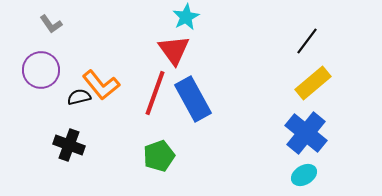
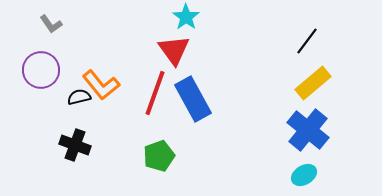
cyan star: rotated 8 degrees counterclockwise
blue cross: moved 2 px right, 3 px up
black cross: moved 6 px right
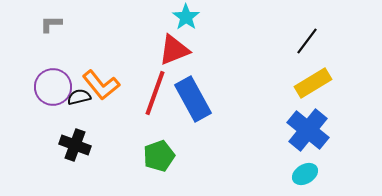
gray L-shape: rotated 125 degrees clockwise
red triangle: rotated 44 degrees clockwise
purple circle: moved 12 px right, 17 px down
yellow rectangle: rotated 9 degrees clockwise
cyan ellipse: moved 1 px right, 1 px up
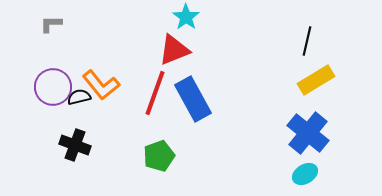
black line: rotated 24 degrees counterclockwise
yellow rectangle: moved 3 px right, 3 px up
blue cross: moved 3 px down
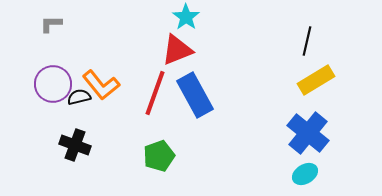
red triangle: moved 3 px right
purple circle: moved 3 px up
blue rectangle: moved 2 px right, 4 px up
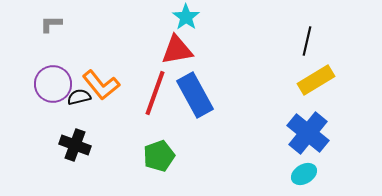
red triangle: rotated 12 degrees clockwise
cyan ellipse: moved 1 px left
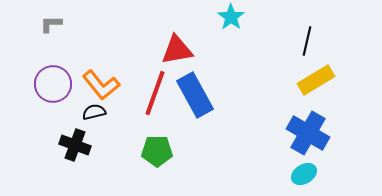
cyan star: moved 45 px right
black semicircle: moved 15 px right, 15 px down
blue cross: rotated 9 degrees counterclockwise
green pentagon: moved 2 px left, 5 px up; rotated 20 degrees clockwise
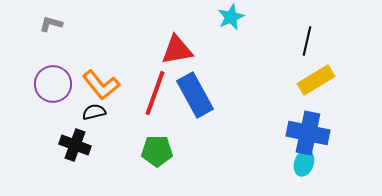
cyan star: rotated 12 degrees clockwise
gray L-shape: rotated 15 degrees clockwise
blue cross: rotated 18 degrees counterclockwise
cyan ellipse: moved 11 px up; rotated 40 degrees counterclockwise
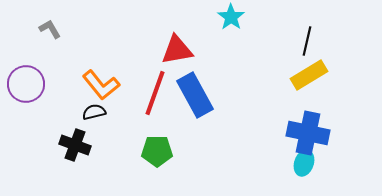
cyan star: rotated 12 degrees counterclockwise
gray L-shape: moved 1 px left, 5 px down; rotated 45 degrees clockwise
yellow rectangle: moved 7 px left, 5 px up
purple circle: moved 27 px left
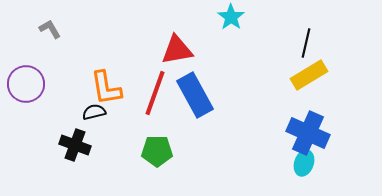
black line: moved 1 px left, 2 px down
orange L-shape: moved 5 px right, 3 px down; rotated 30 degrees clockwise
blue cross: rotated 12 degrees clockwise
